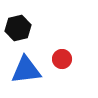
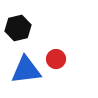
red circle: moved 6 px left
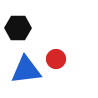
black hexagon: rotated 15 degrees clockwise
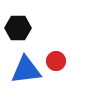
red circle: moved 2 px down
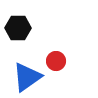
blue triangle: moved 1 px right, 7 px down; rotated 28 degrees counterclockwise
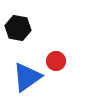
black hexagon: rotated 10 degrees clockwise
